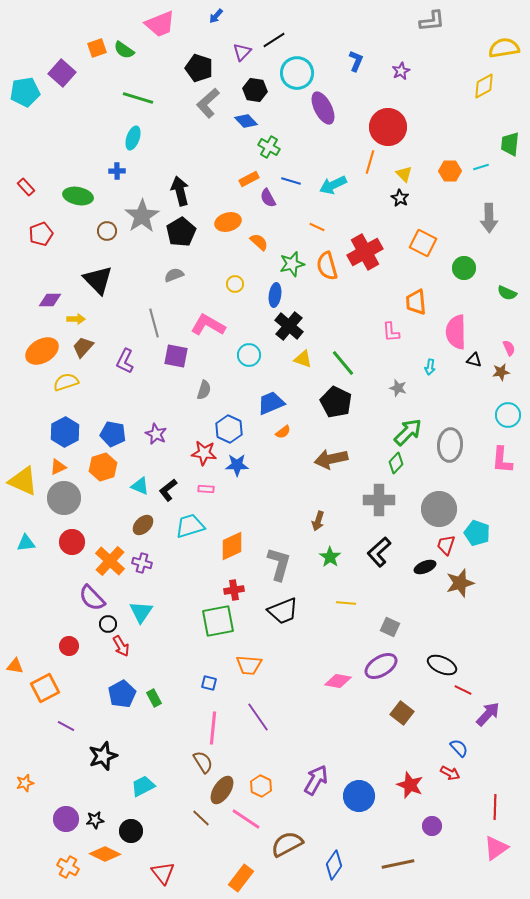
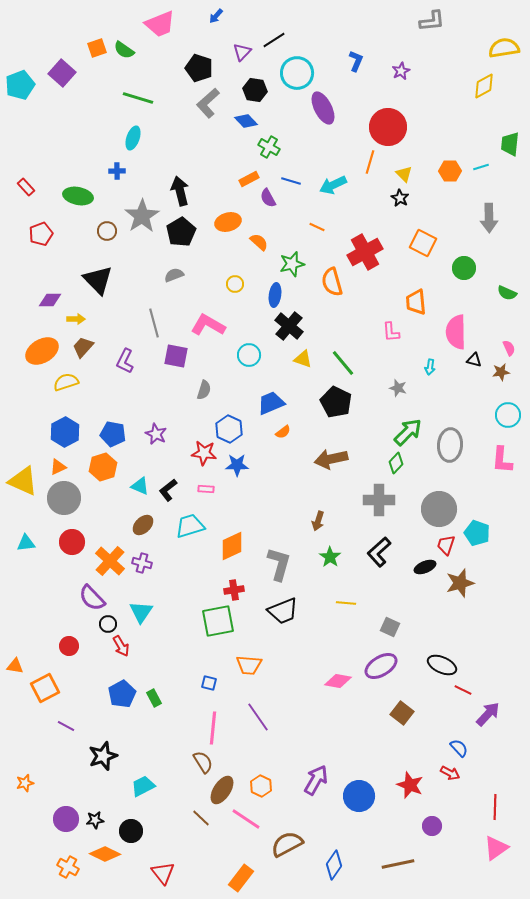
cyan pentagon at (25, 92): moved 5 px left, 7 px up; rotated 12 degrees counterclockwise
orange semicircle at (327, 266): moved 5 px right, 16 px down
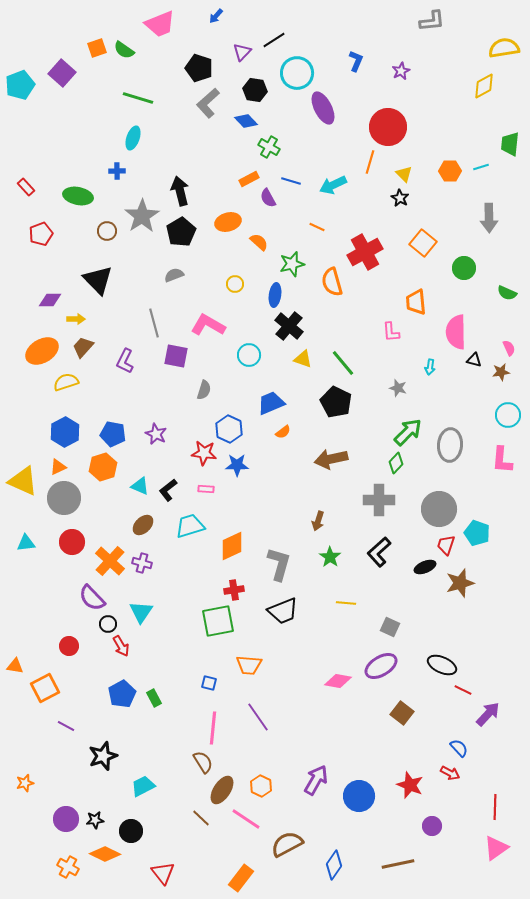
orange square at (423, 243): rotated 12 degrees clockwise
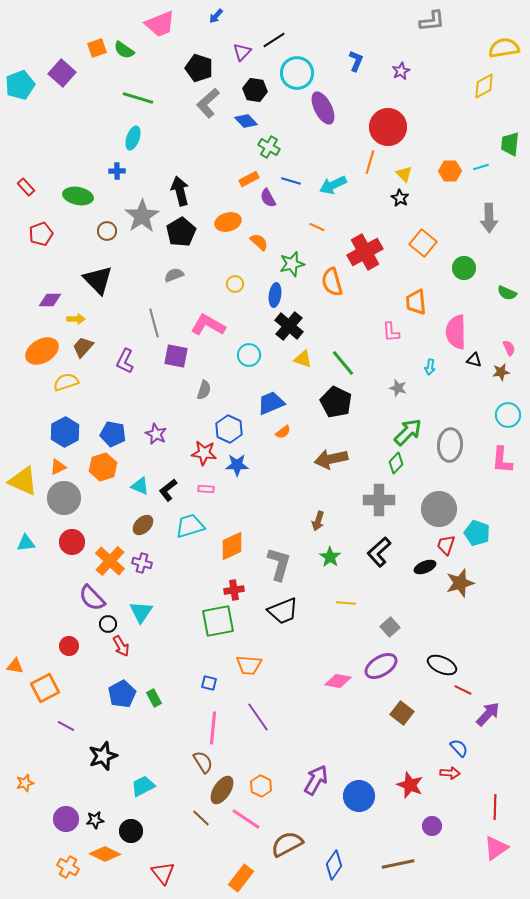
gray square at (390, 627): rotated 24 degrees clockwise
red arrow at (450, 773): rotated 24 degrees counterclockwise
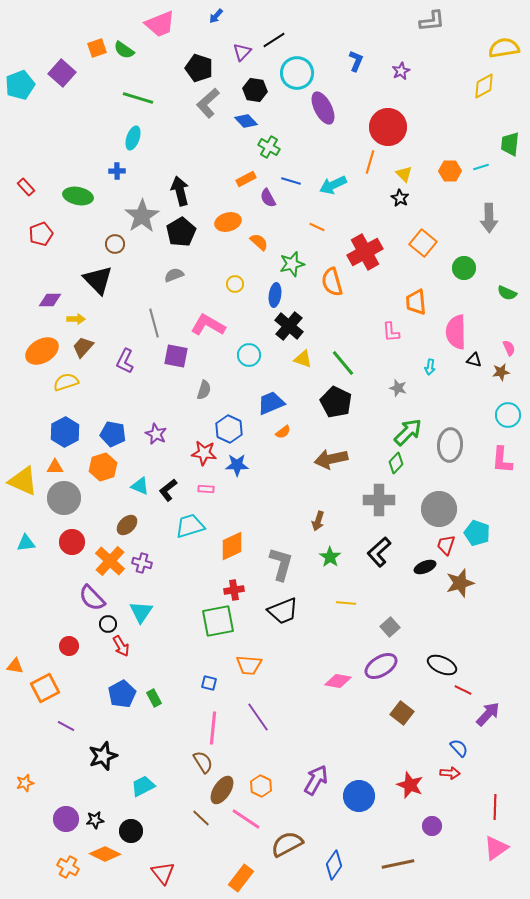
orange rectangle at (249, 179): moved 3 px left
brown circle at (107, 231): moved 8 px right, 13 px down
orange triangle at (58, 467): moved 3 px left; rotated 24 degrees clockwise
brown ellipse at (143, 525): moved 16 px left
gray L-shape at (279, 564): moved 2 px right
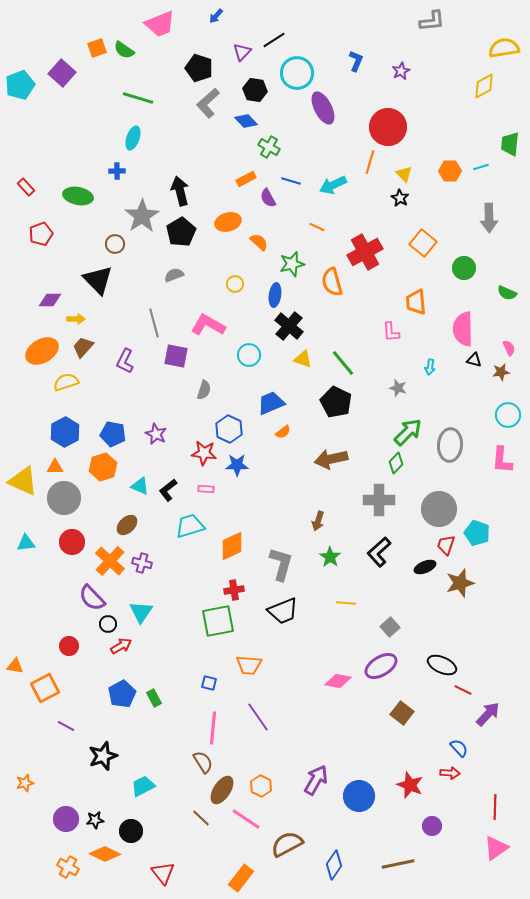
pink semicircle at (456, 332): moved 7 px right, 3 px up
red arrow at (121, 646): rotated 90 degrees counterclockwise
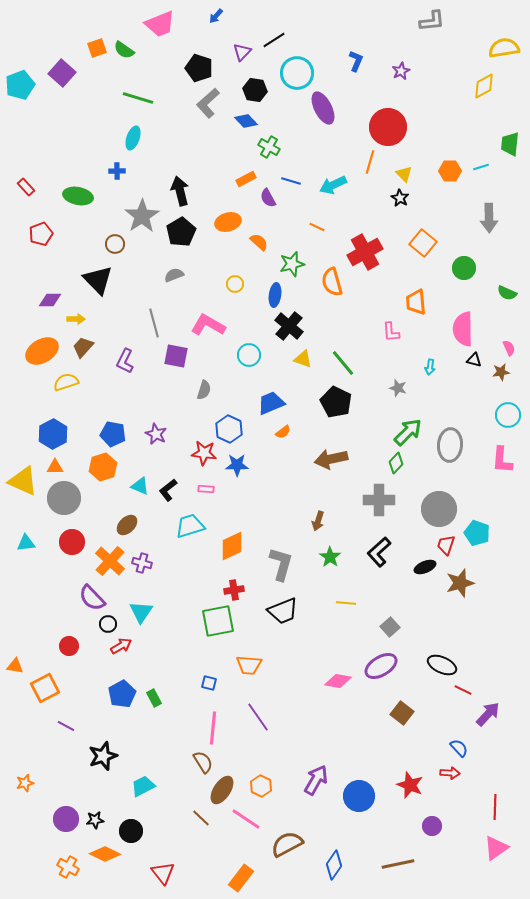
blue hexagon at (65, 432): moved 12 px left, 2 px down
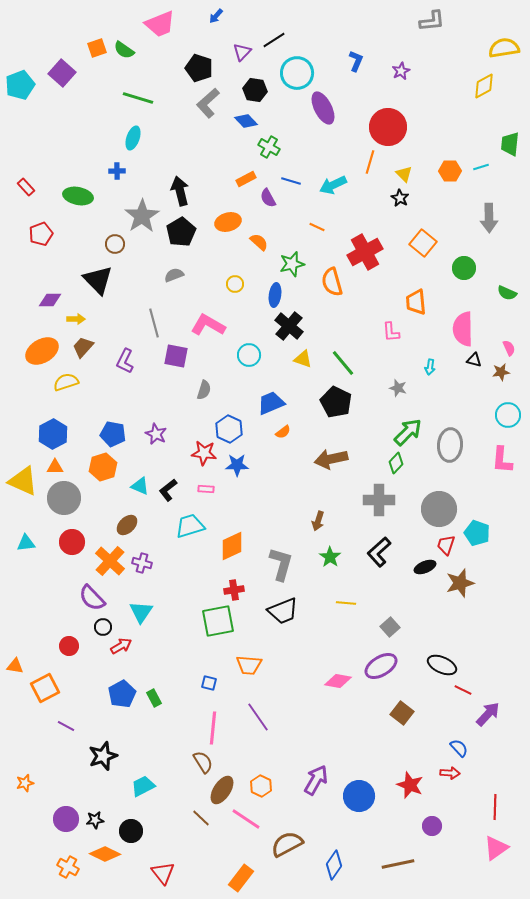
black circle at (108, 624): moved 5 px left, 3 px down
